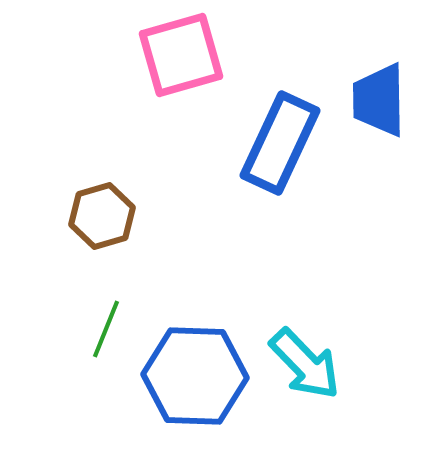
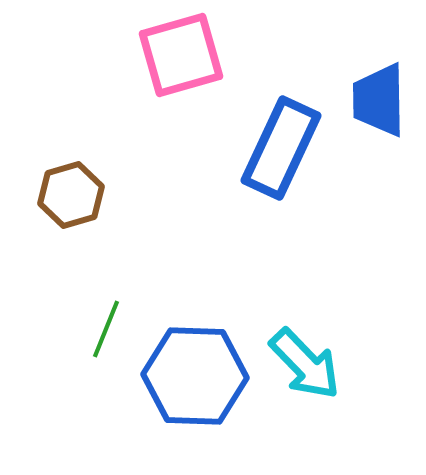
blue rectangle: moved 1 px right, 5 px down
brown hexagon: moved 31 px left, 21 px up
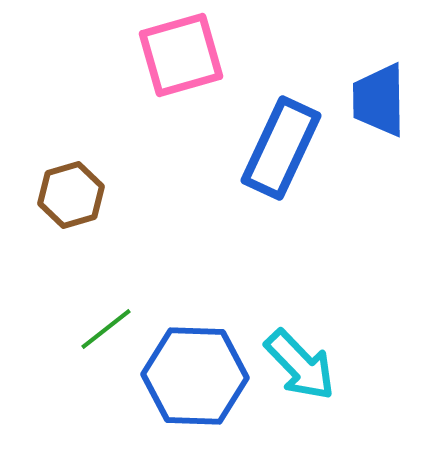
green line: rotated 30 degrees clockwise
cyan arrow: moved 5 px left, 1 px down
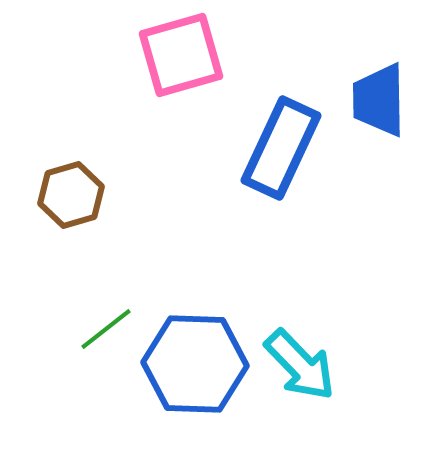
blue hexagon: moved 12 px up
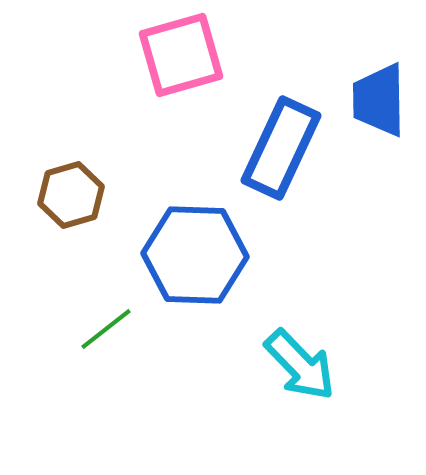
blue hexagon: moved 109 px up
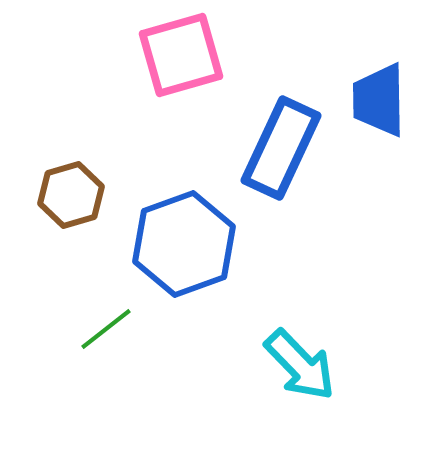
blue hexagon: moved 11 px left, 11 px up; rotated 22 degrees counterclockwise
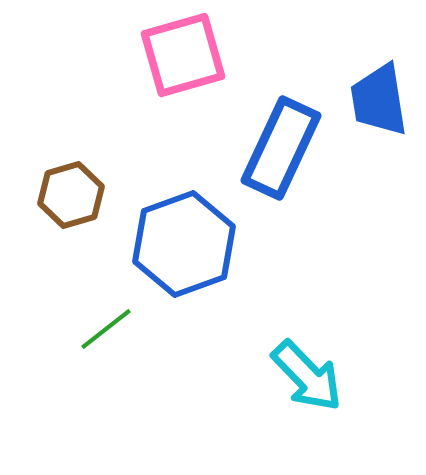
pink square: moved 2 px right
blue trapezoid: rotated 8 degrees counterclockwise
cyan arrow: moved 7 px right, 11 px down
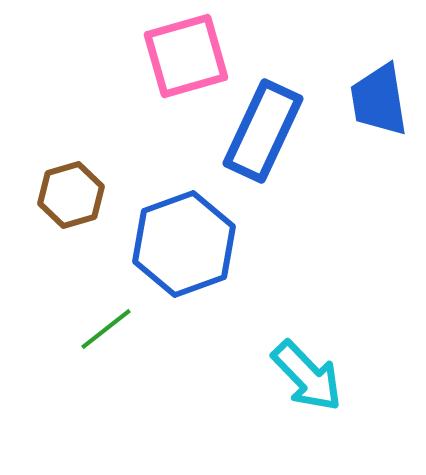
pink square: moved 3 px right, 1 px down
blue rectangle: moved 18 px left, 17 px up
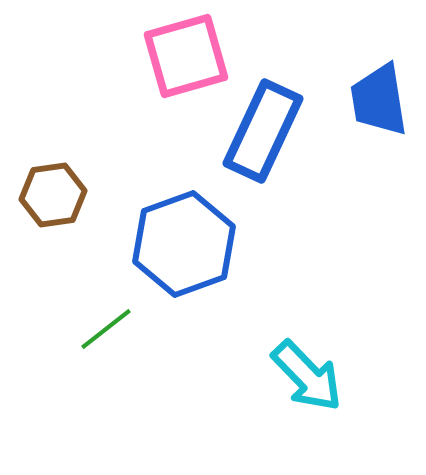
brown hexagon: moved 18 px left; rotated 8 degrees clockwise
